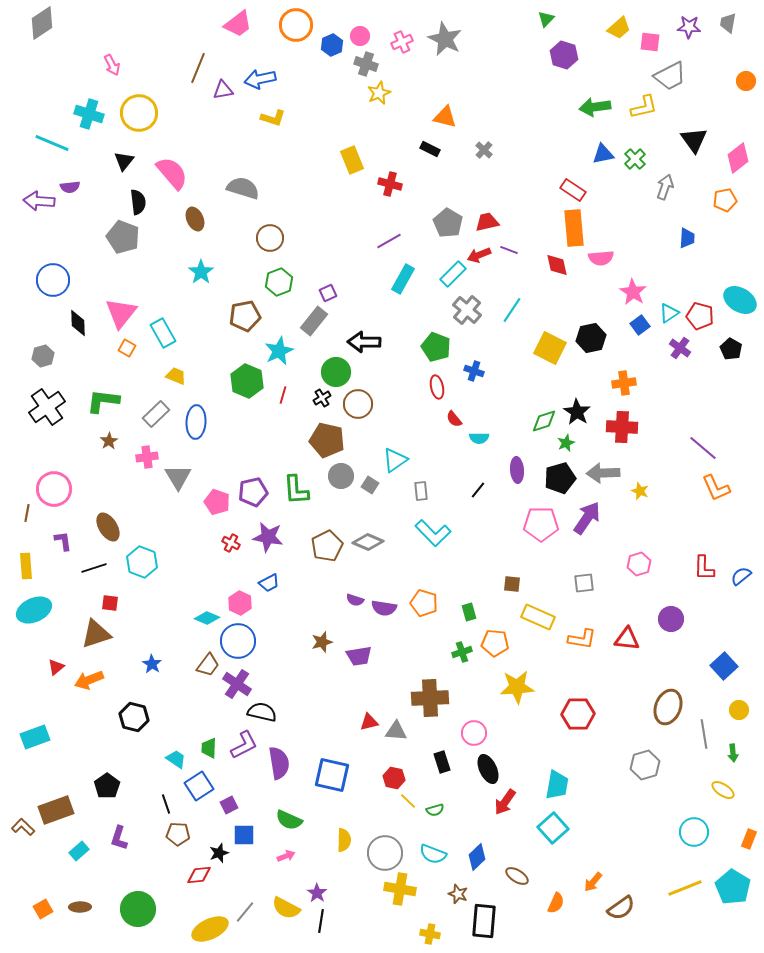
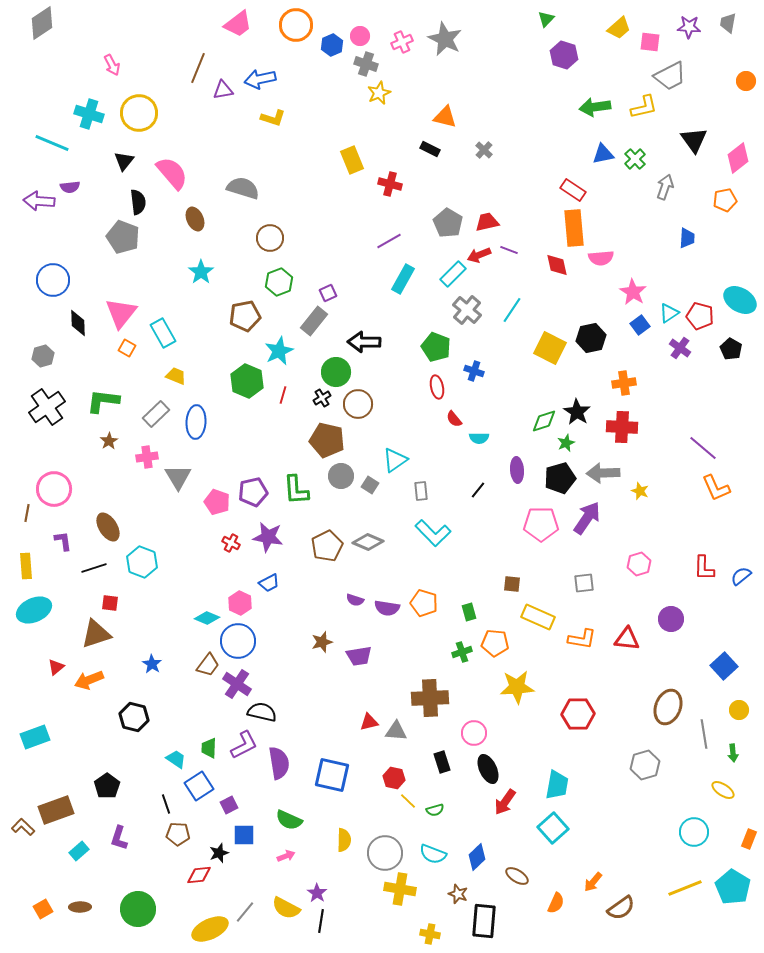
purple semicircle at (384, 608): moved 3 px right
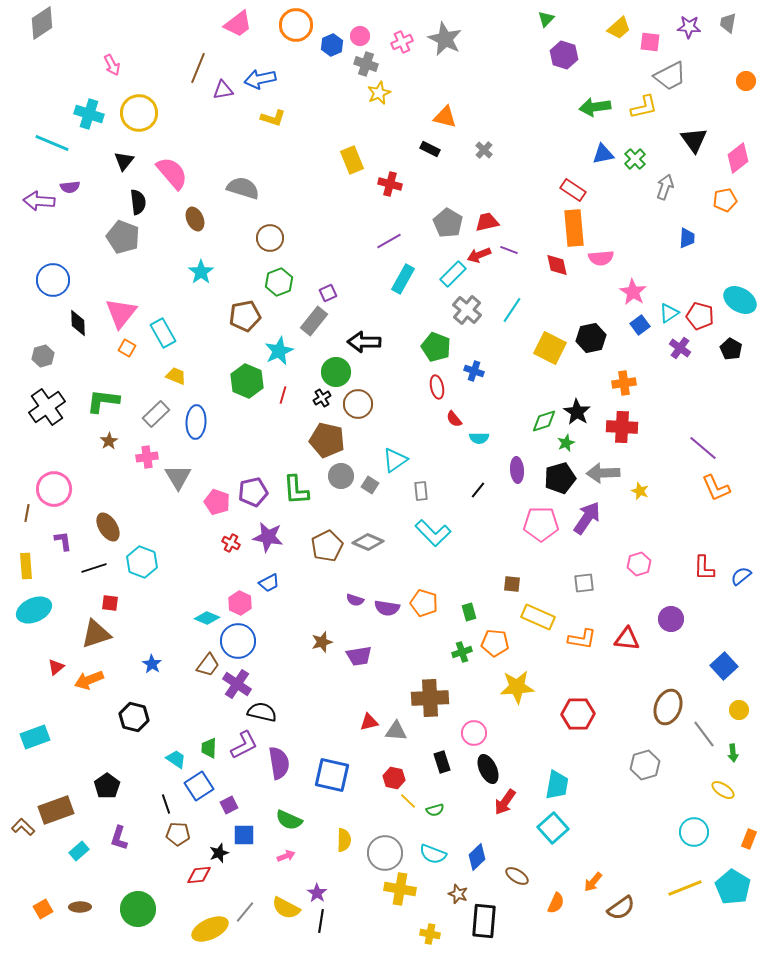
gray line at (704, 734): rotated 28 degrees counterclockwise
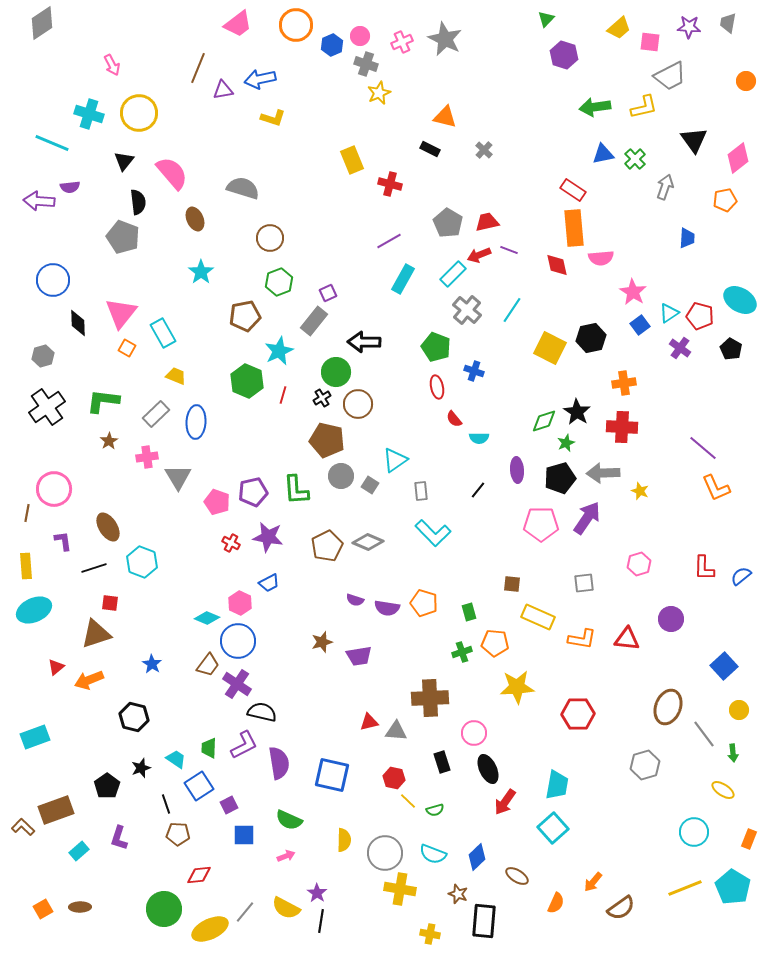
black star at (219, 853): moved 78 px left, 85 px up
green circle at (138, 909): moved 26 px right
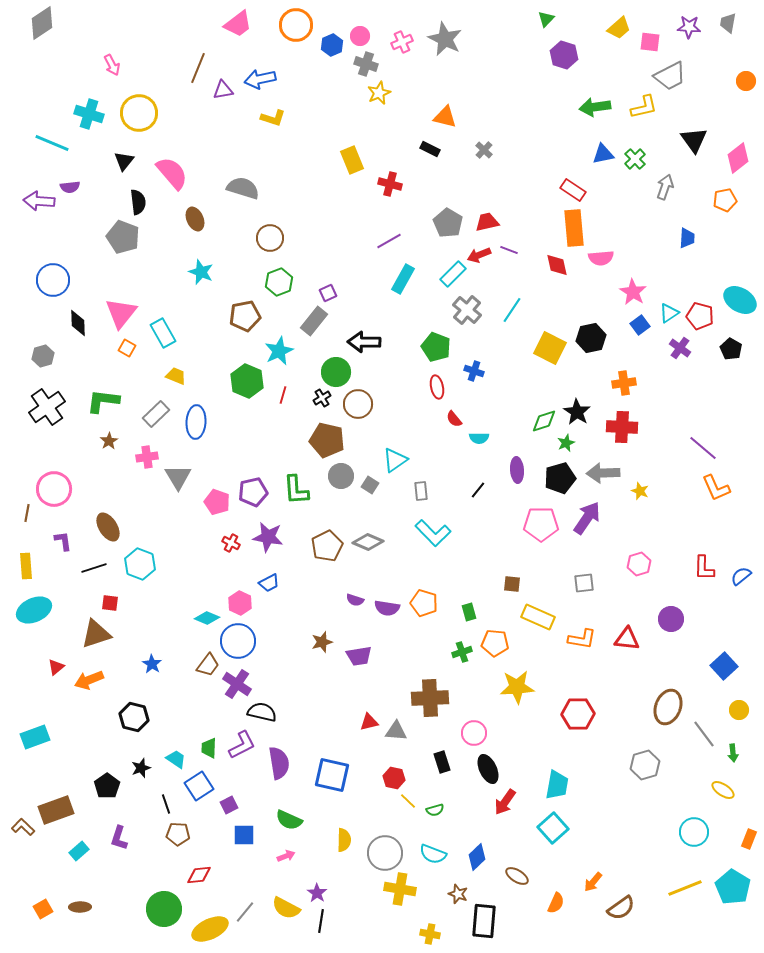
cyan star at (201, 272): rotated 15 degrees counterclockwise
cyan hexagon at (142, 562): moved 2 px left, 2 px down
purple L-shape at (244, 745): moved 2 px left
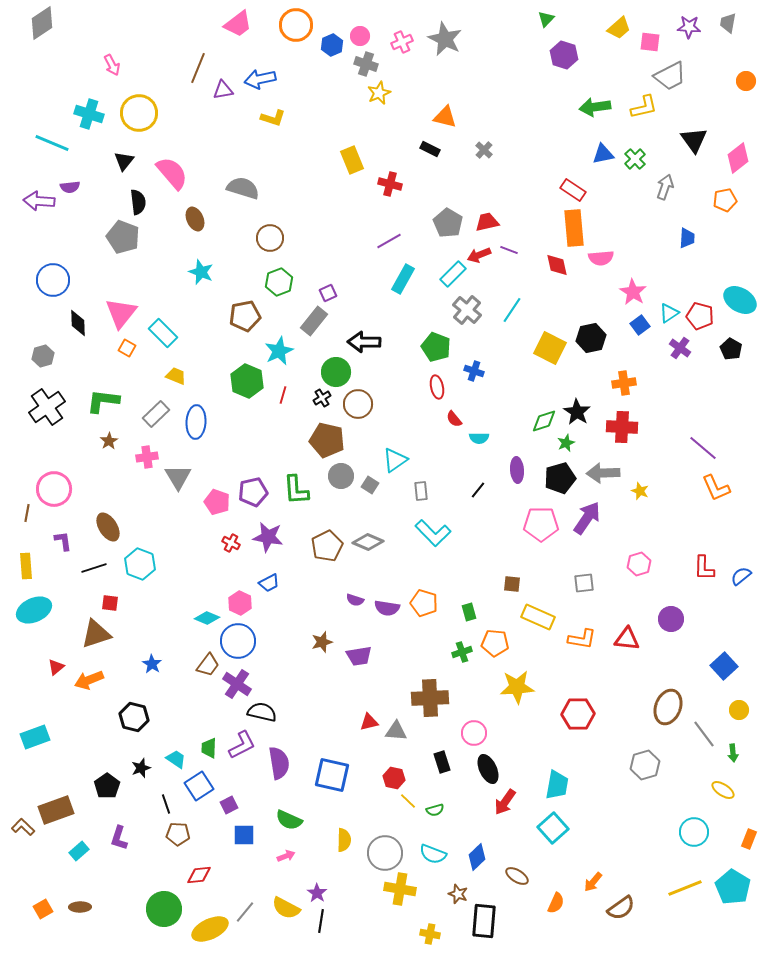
cyan rectangle at (163, 333): rotated 16 degrees counterclockwise
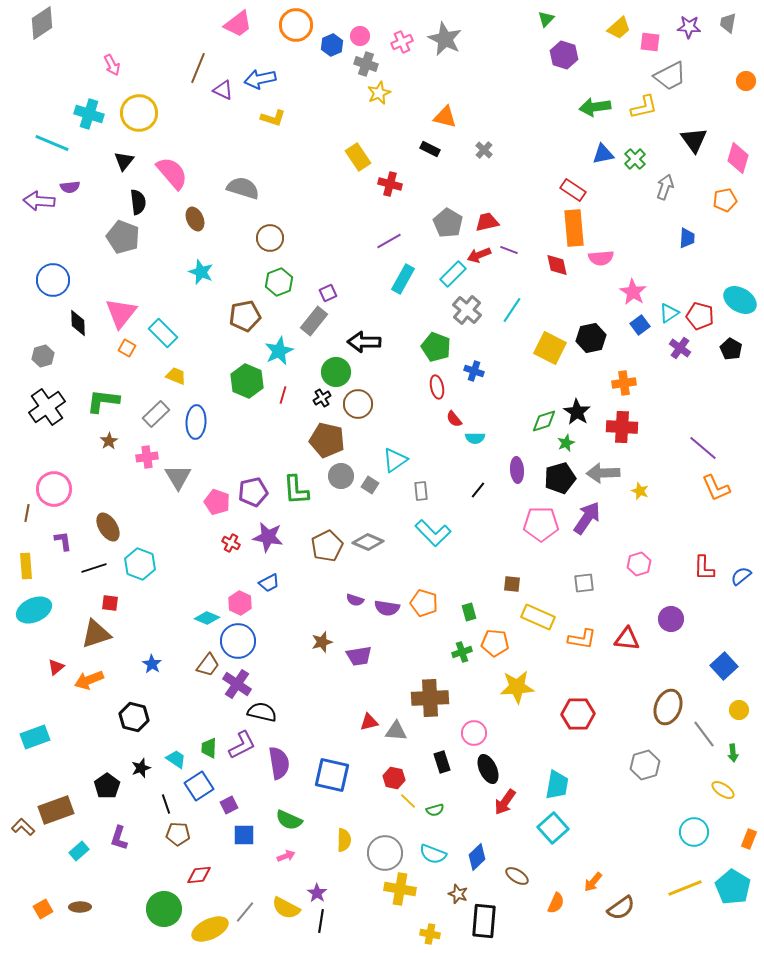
purple triangle at (223, 90): rotated 35 degrees clockwise
pink diamond at (738, 158): rotated 36 degrees counterclockwise
yellow rectangle at (352, 160): moved 6 px right, 3 px up; rotated 12 degrees counterclockwise
cyan semicircle at (479, 438): moved 4 px left
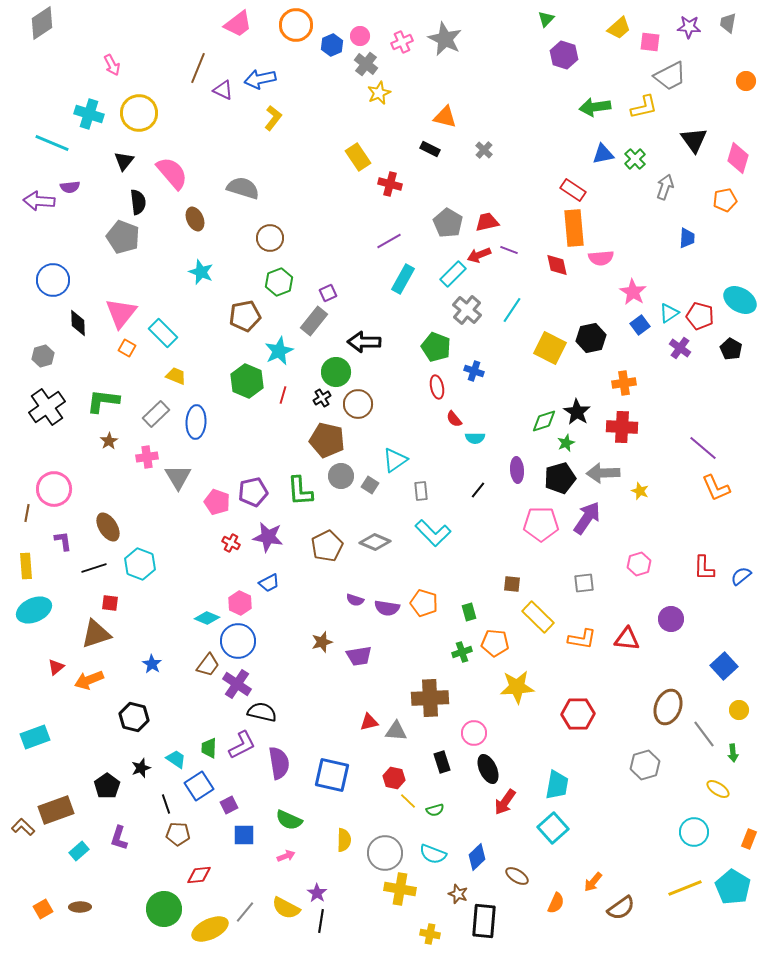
gray cross at (366, 64): rotated 20 degrees clockwise
yellow L-shape at (273, 118): rotated 70 degrees counterclockwise
green L-shape at (296, 490): moved 4 px right, 1 px down
gray diamond at (368, 542): moved 7 px right
yellow rectangle at (538, 617): rotated 20 degrees clockwise
yellow ellipse at (723, 790): moved 5 px left, 1 px up
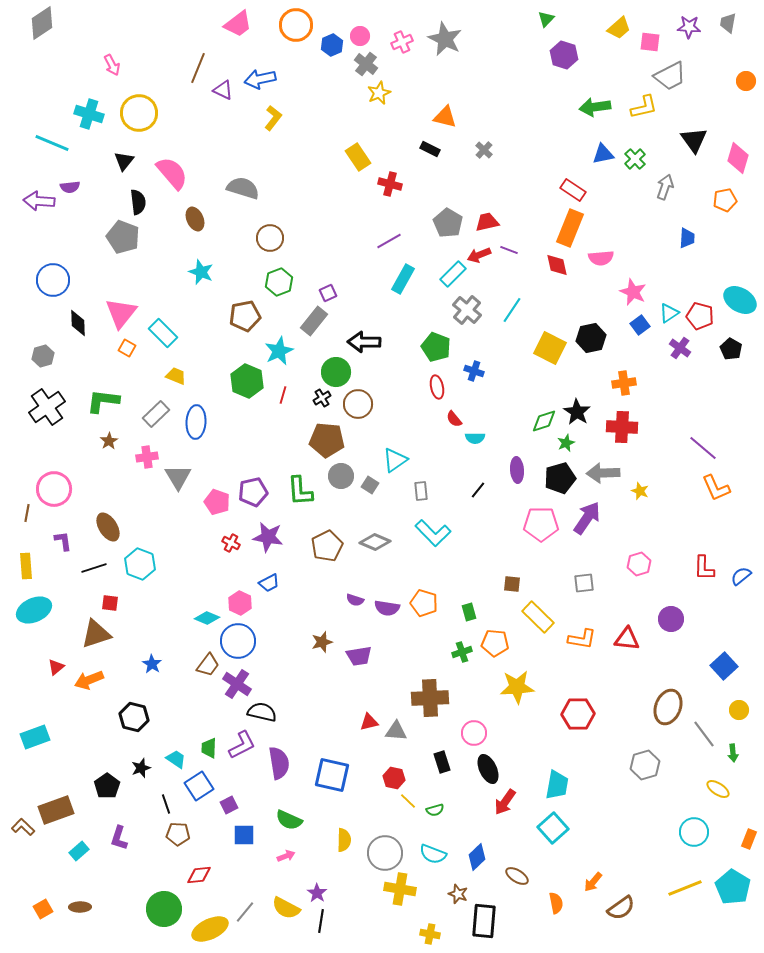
orange rectangle at (574, 228): moved 4 px left; rotated 27 degrees clockwise
pink star at (633, 292): rotated 8 degrees counterclockwise
brown pentagon at (327, 440): rotated 8 degrees counterclockwise
orange semicircle at (556, 903): rotated 35 degrees counterclockwise
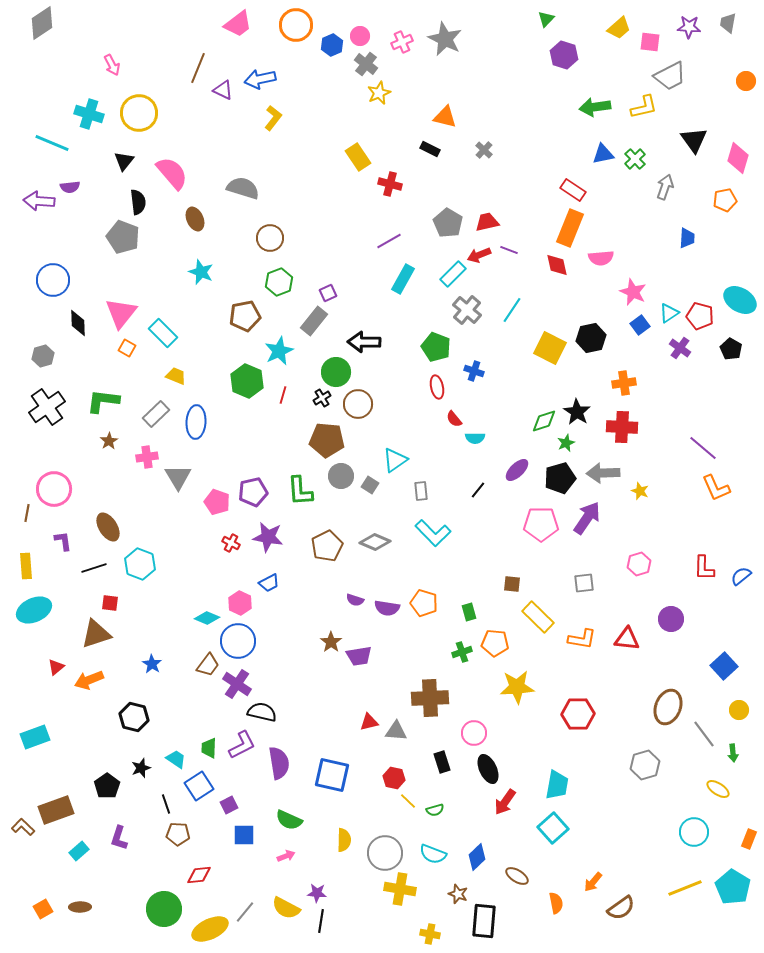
purple ellipse at (517, 470): rotated 50 degrees clockwise
brown star at (322, 642): moved 9 px right; rotated 20 degrees counterclockwise
purple star at (317, 893): rotated 30 degrees counterclockwise
